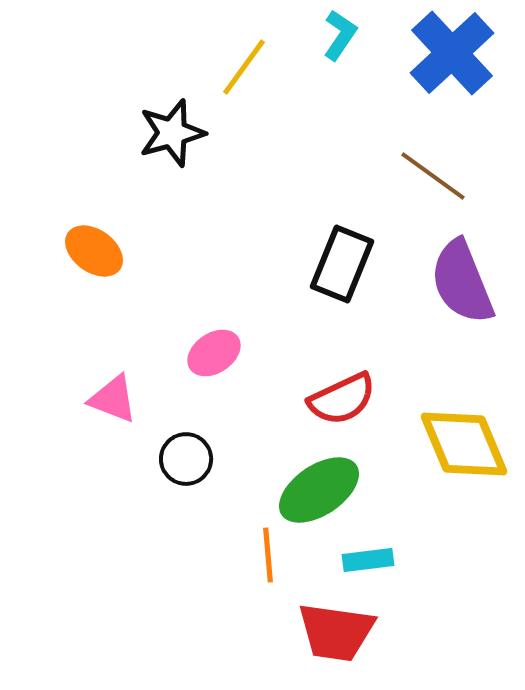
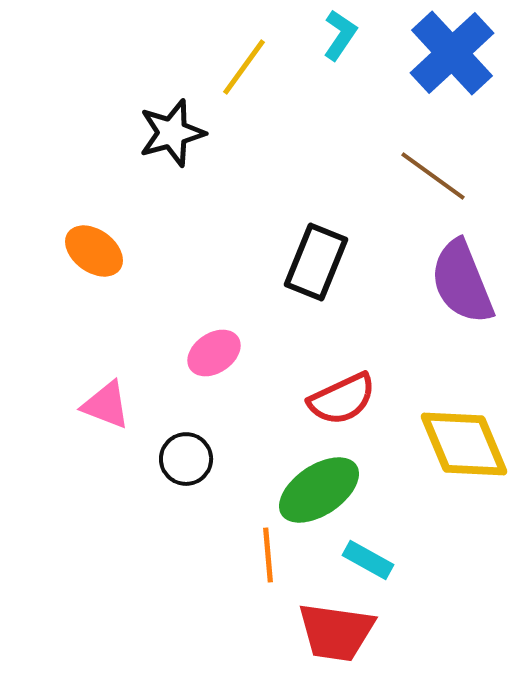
black rectangle: moved 26 px left, 2 px up
pink triangle: moved 7 px left, 6 px down
cyan rectangle: rotated 36 degrees clockwise
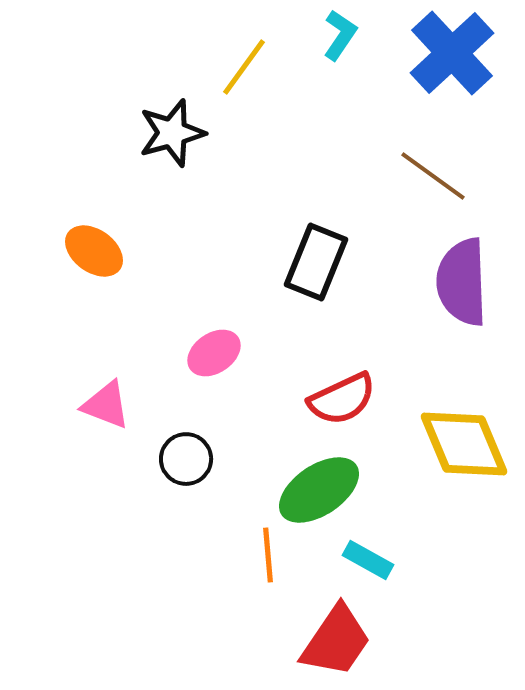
purple semicircle: rotated 20 degrees clockwise
red trapezoid: moved 9 px down; rotated 64 degrees counterclockwise
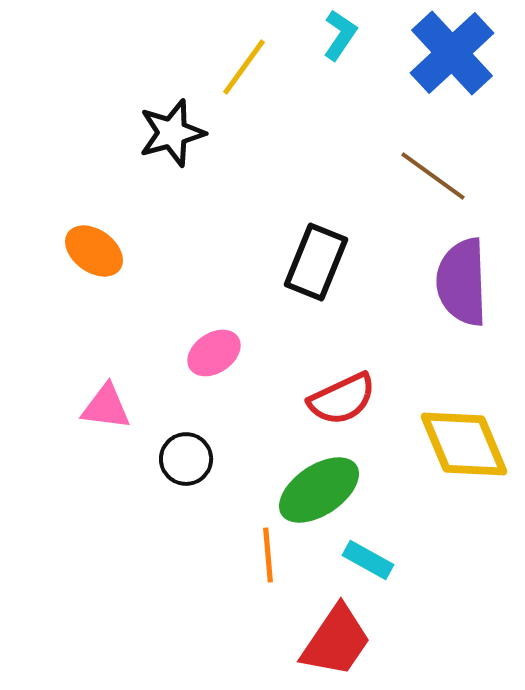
pink triangle: moved 2 px down; rotated 14 degrees counterclockwise
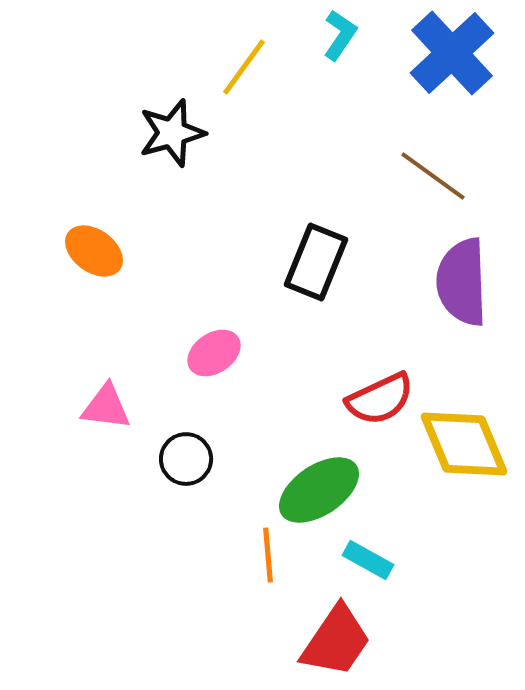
red semicircle: moved 38 px right
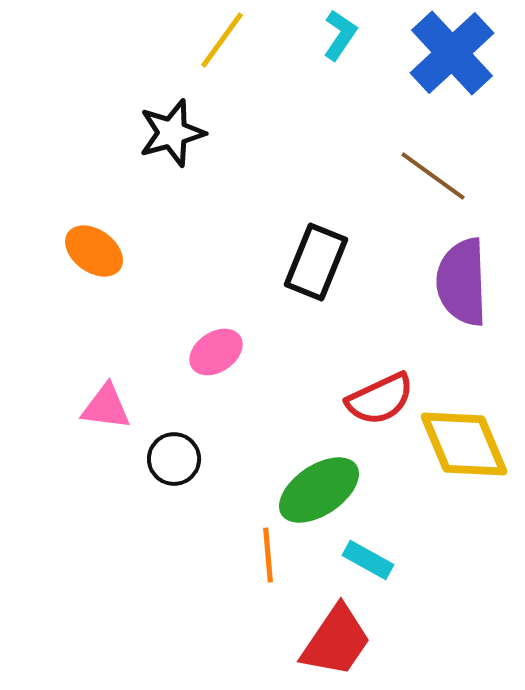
yellow line: moved 22 px left, 27 px up
pink ellipse: moved 2 px right, 1 px up
black circle: moved 12 px left
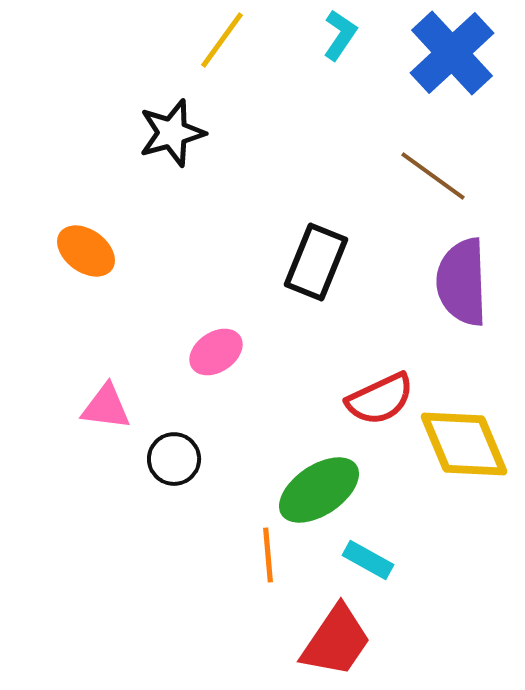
orange ellipse: moved 8 px left
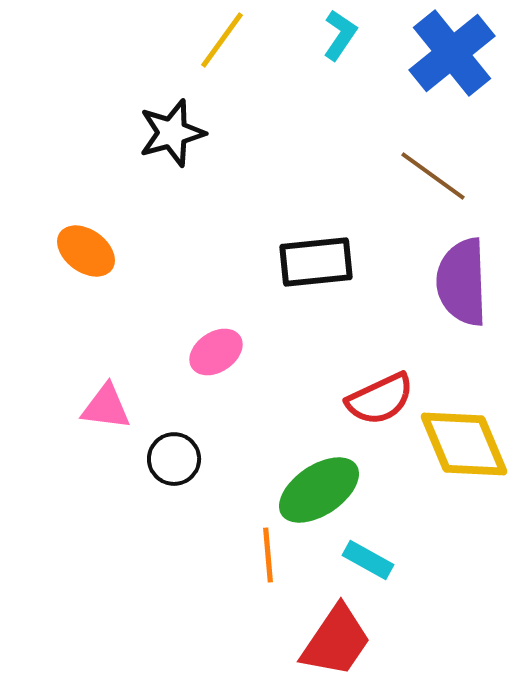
blue cross: rotated 4 degrees clockwise
black rectangle: rotated 62 degrees clockwise
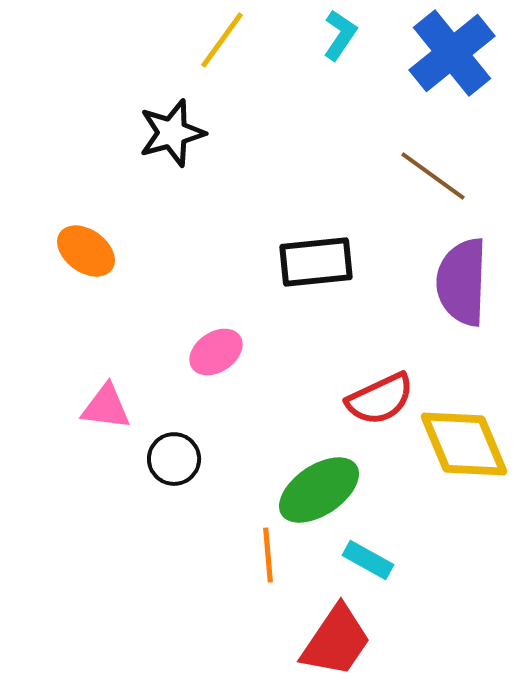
purple semicircle: rotated 4 degrees clockwise
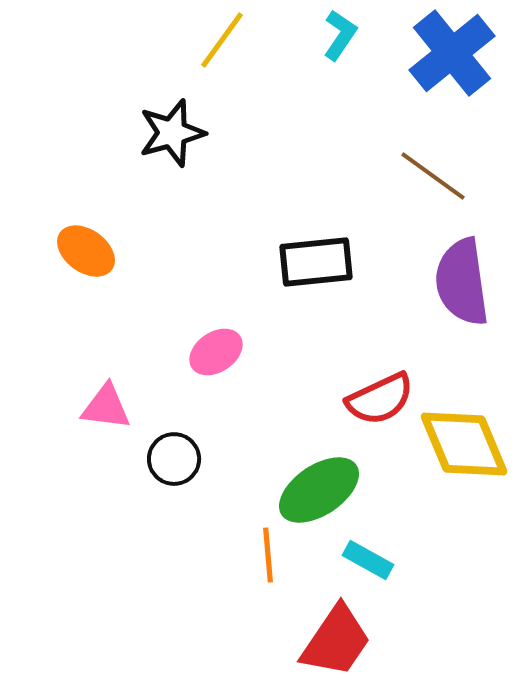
purple semicircle: rotated 10 degrees counterclockwise
